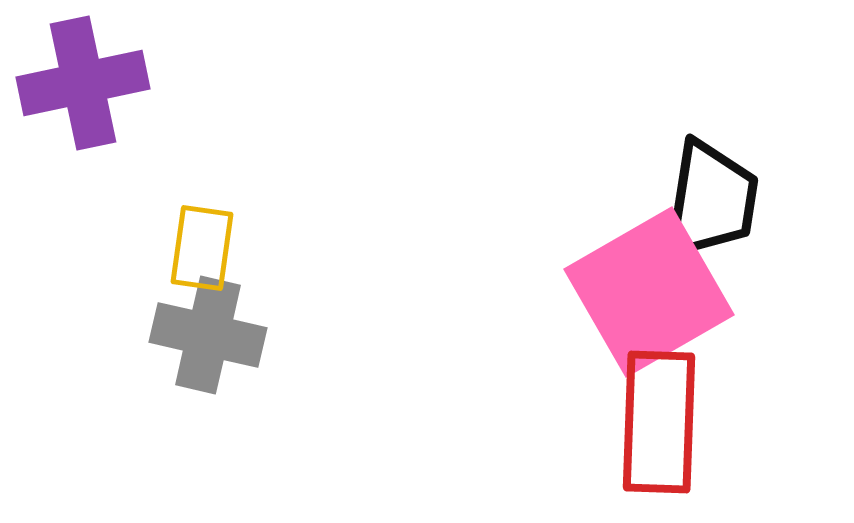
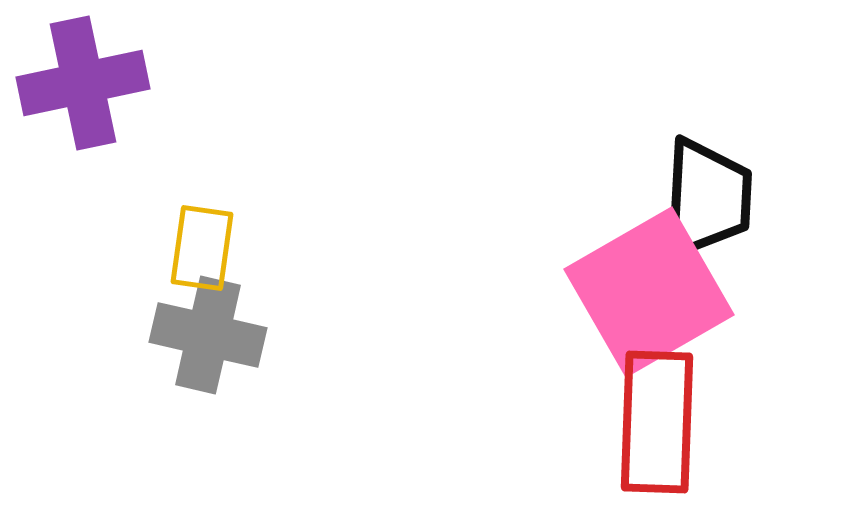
black trapezoid: moved 4 px left, 2 px up; rotated 6 degrees counterclockwise
red rectangle: moved 2 px left
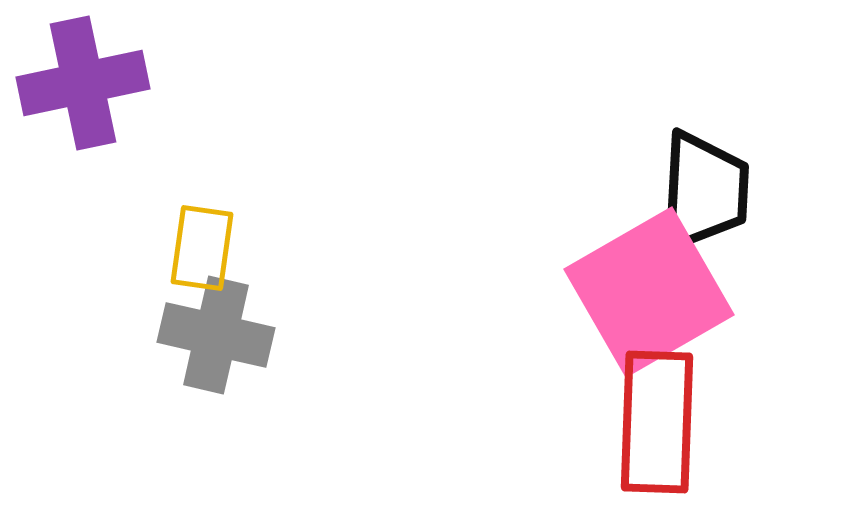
black trapezoid: moved 3 px left, 7 px up
gray cross: moved 8 px right
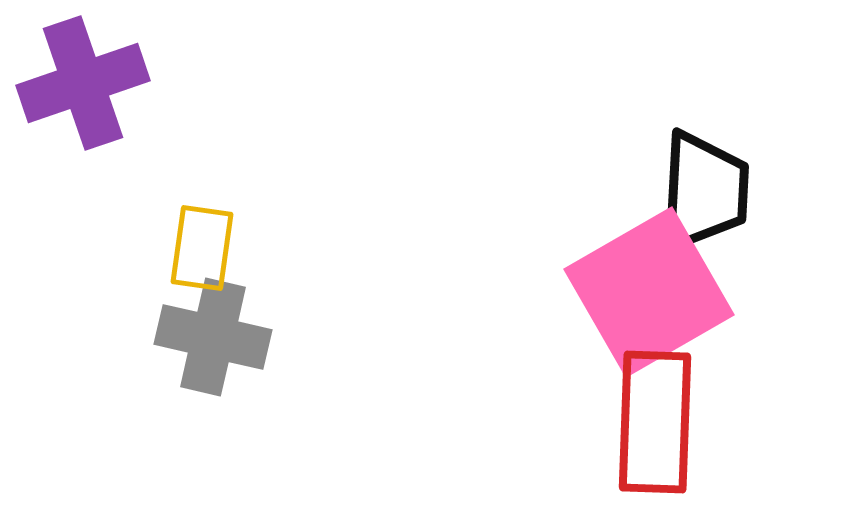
purple cross: rotated 7 degrees counterclockwise
gray cross: moved 3 px left, 2 px down
red rectangle: moved 2 px left
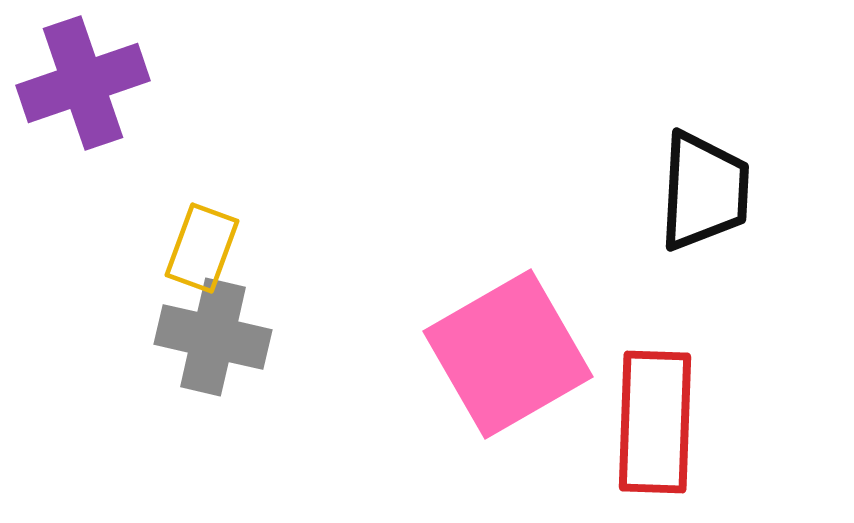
yellow rectangle: rotated 12 degrees clockwise
pink square: moved 141 px left, 62 px down
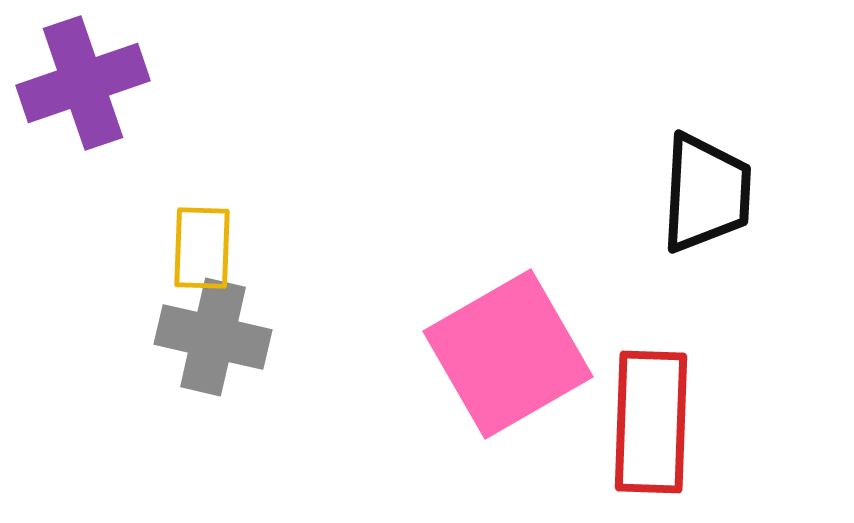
black trapezoid: moved 2 px right, 2 px down
yellow rectangle: rotated 18 degrees counterclockwise
red rectangle: moved 4 px left
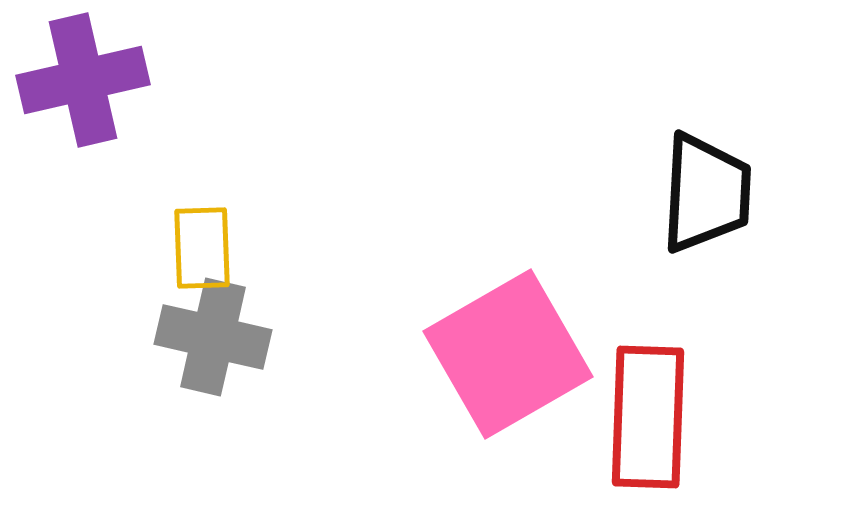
purple cross: moved 3 px up; rotated 6 degrees clockwise
yellow rectangle: rotated 4 degrees counterclockwise
red rectangle: moved 3 px left, 5 px up
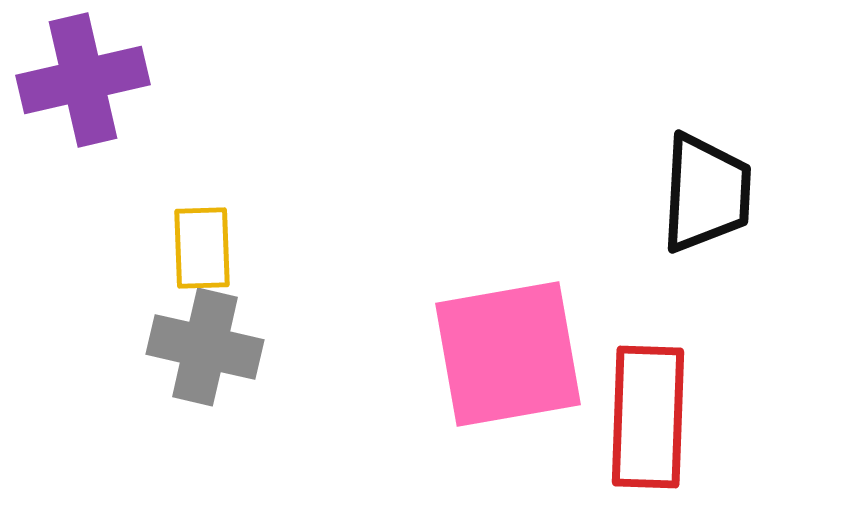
gray cross: moved 8 px left, 10 px down
pink square: rotated 20 degrees clockwise
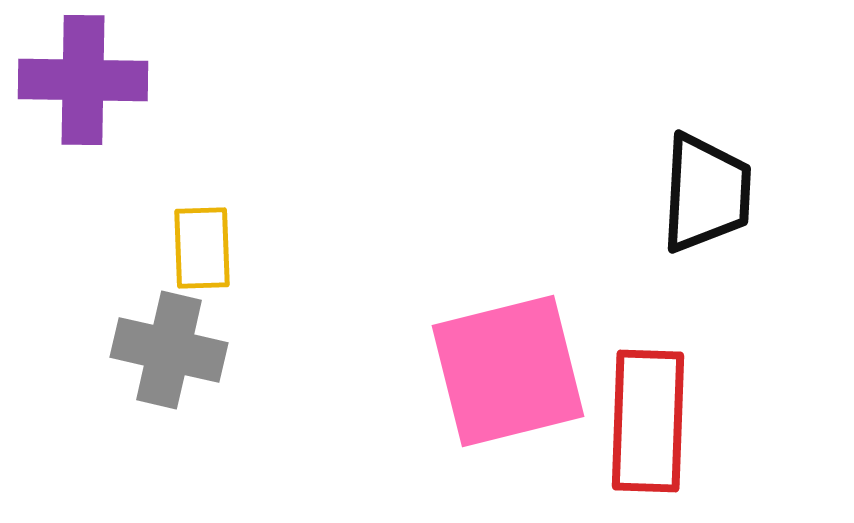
purple cross: rotated 14 degrees clockwise
gray cross: moved 36 px left, 3 px down
pink square: moved 17 px down; rotated 4 degrees counterclockwise
red rectangle: moved 4 px down
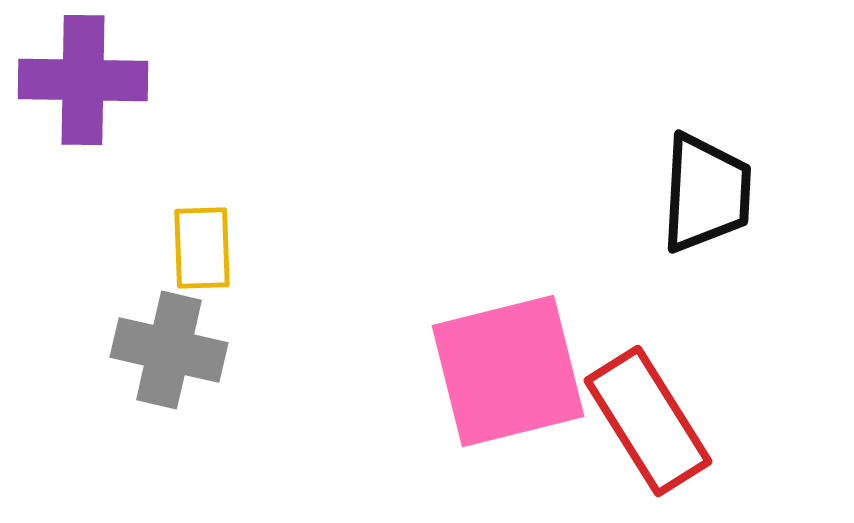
red rectangle: rotated 34 degrees counterclockwise
